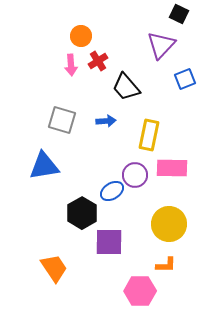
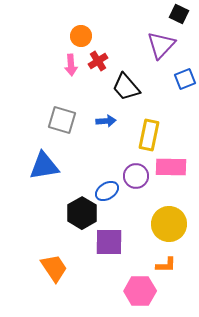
pink rectangle: moved 1 px left, 1 px up
purple circle: moved 1 px right, 1 px down
blue ellipse: moved 5 px left
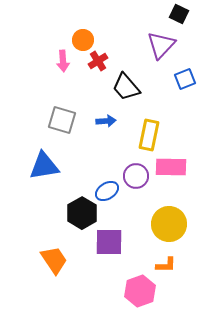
orange circle: moved 2 px right, 4 px down
pink arrow: moved 8 px left, 4 px up
orange trapezoid: moved 8 px up
pink hexagon: rotated 20 degrees counterclockwise
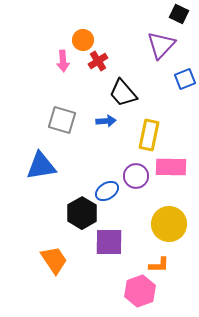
black trapezoid: moved 3 px left, 6 px down
blue triangle: moved 3 px left
orange L-shape: moved 7 px left
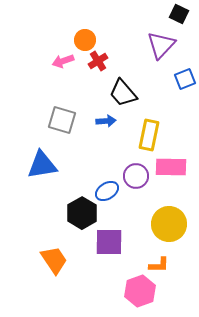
orange circle: moved 2 px right
pink arrow: rotated 75 degrees clockwise
blue triangle: moved 1 px right, 1 px up
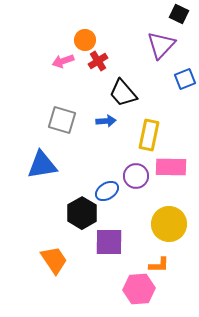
pink hexagon: moved 1 px left, 2 px up; rotated 16 degrees clockwise
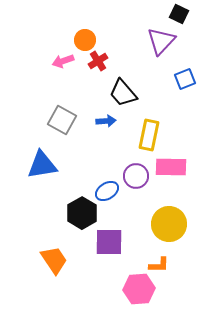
purple triangle: moved 4 px up
gray square: rotated 12 degrees clockwise
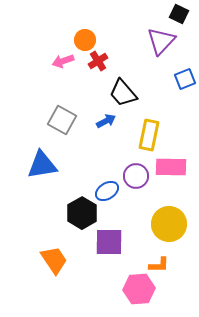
blue arrow: rotated 24 degrees counterclockwise
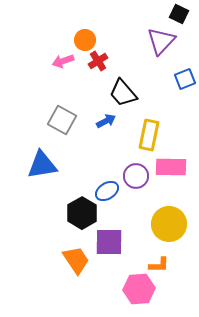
orange trapezoid: moved 22 px right
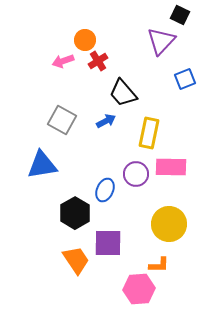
black square: moved 1 px right, 1 px down
yellow rectangle: moved 2 px up
purple circle: moved 2 px up
blue ellipse: moved 2 px left, 1 px up; rotated 35 degrees counterclockwise
black hexagon: moved 7 px left
purple square: moved 1 px left, 1 px down
